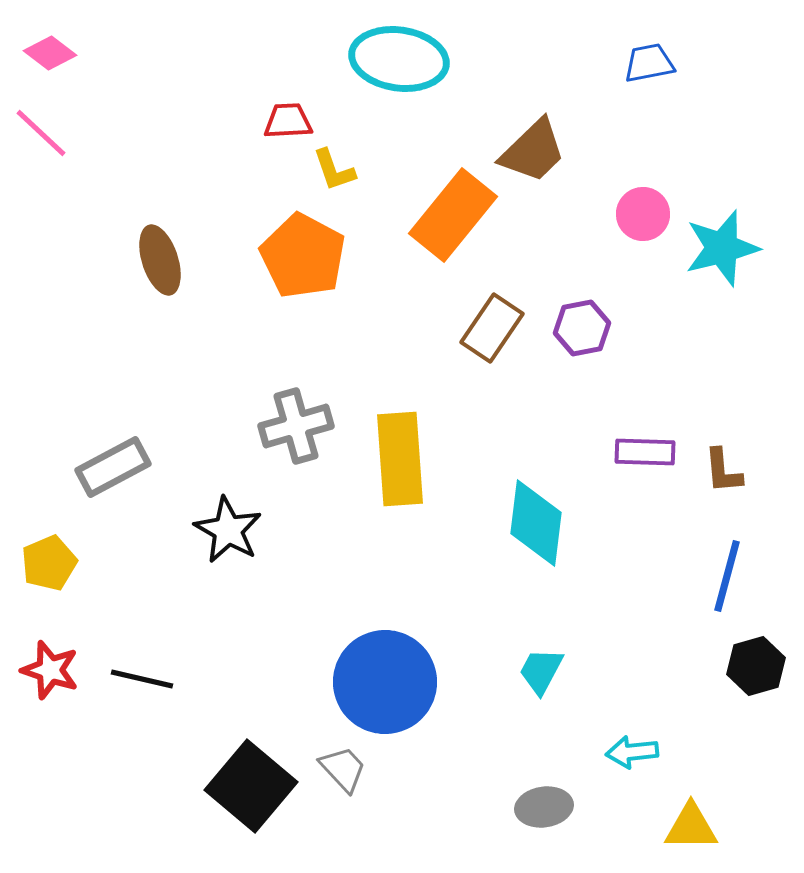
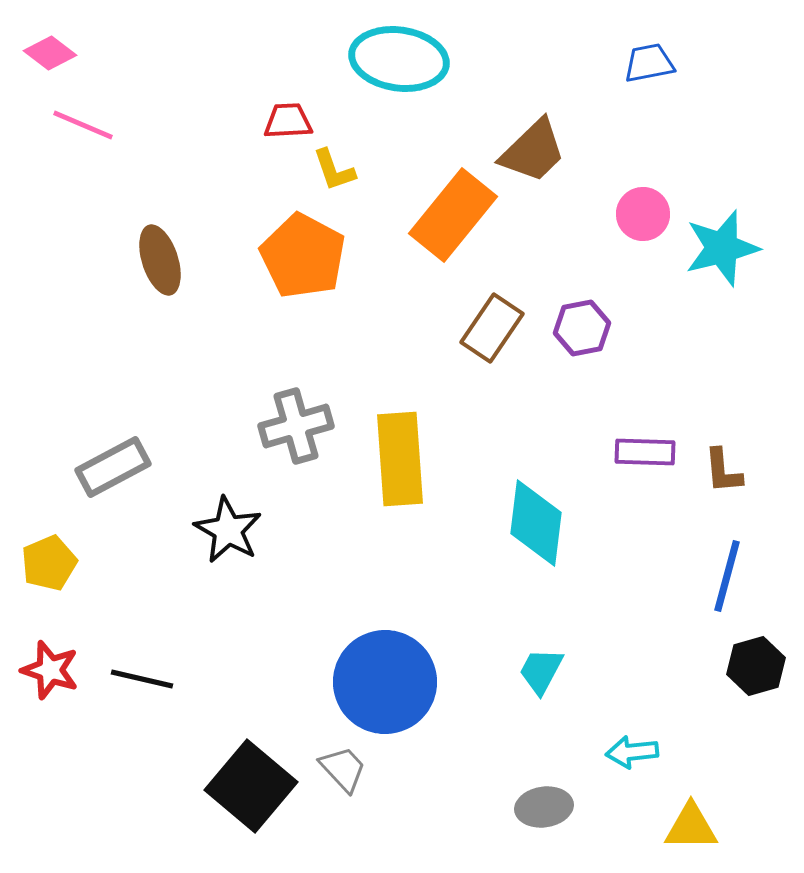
pink line: moved 42 px right, 8 px up; rotated 20 degrees counterclockwise
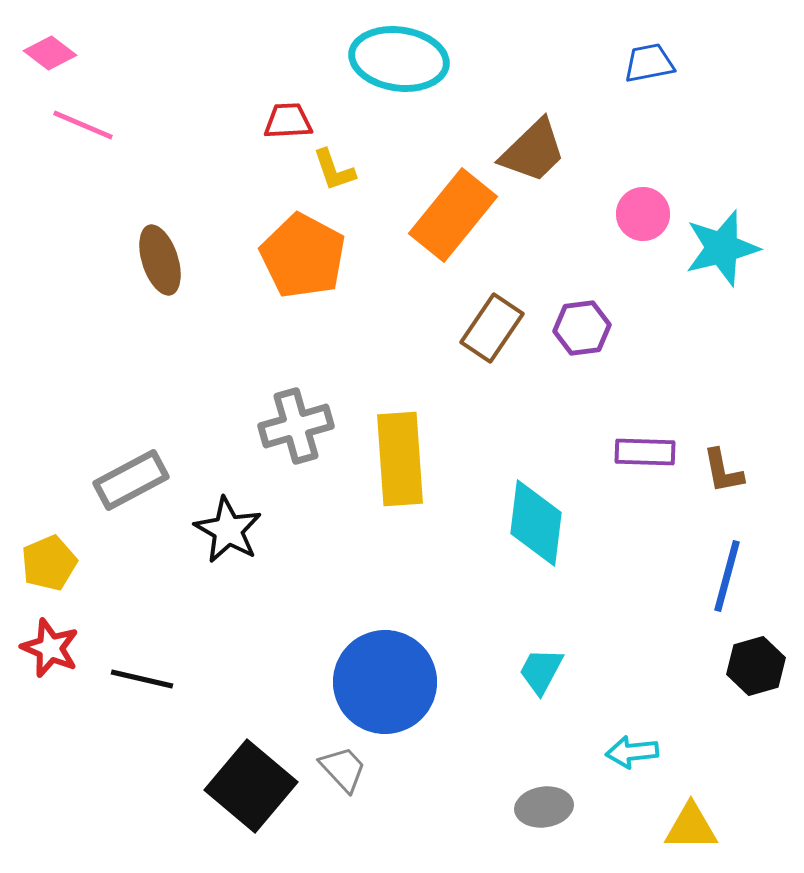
purple hexagon: rotated 4 degrees clockwise
gray rectangle: moved 18 px right, 13 px down
brown L-shape: rotated 6 degrees counterclockwise
red star: moved 22 px up; rotated 4 degrees clockwise
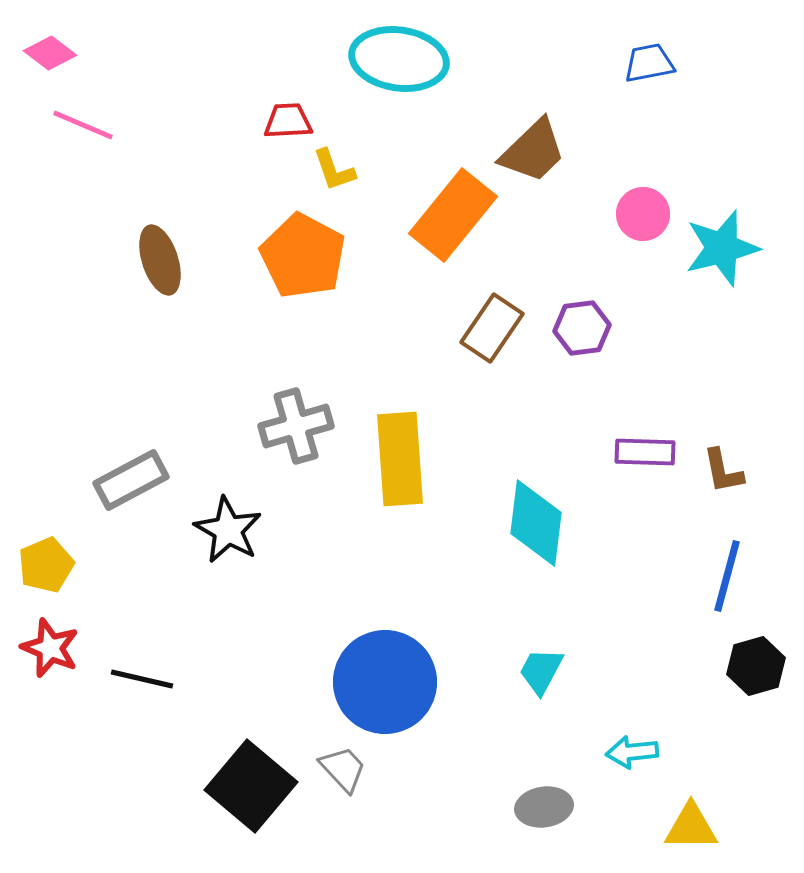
yellow pentagon: moved 3 px left, 2 px down
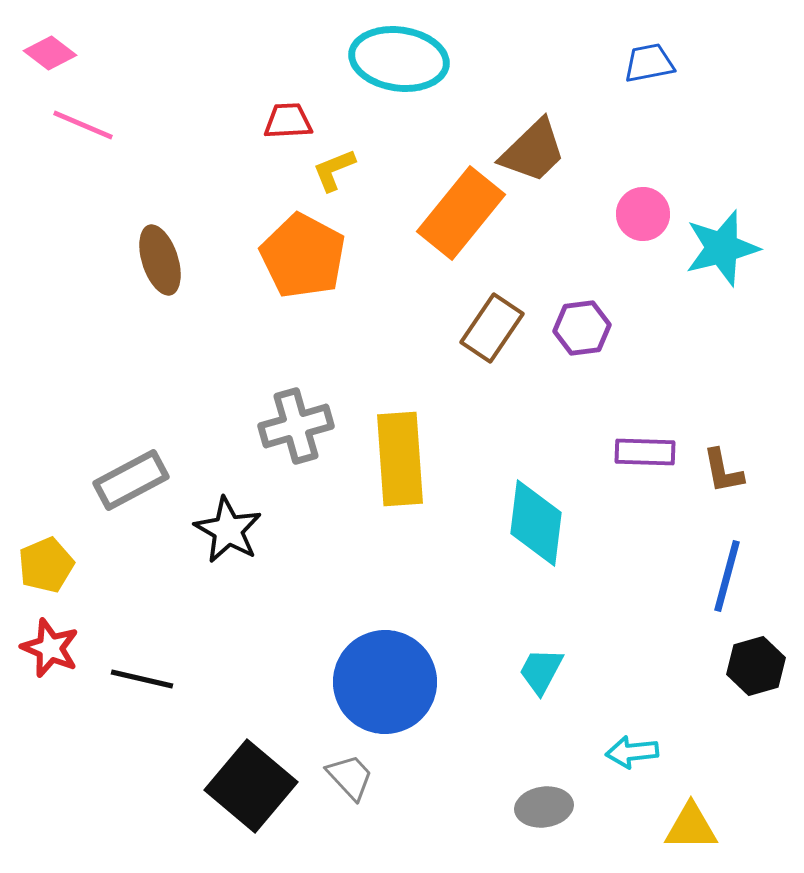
yellow L-shape: rotated 87 degrees clockwise
orange rectangle: moved 8 px right, 2 px up
gray trapezoid: moved 7 px right, 8 px down
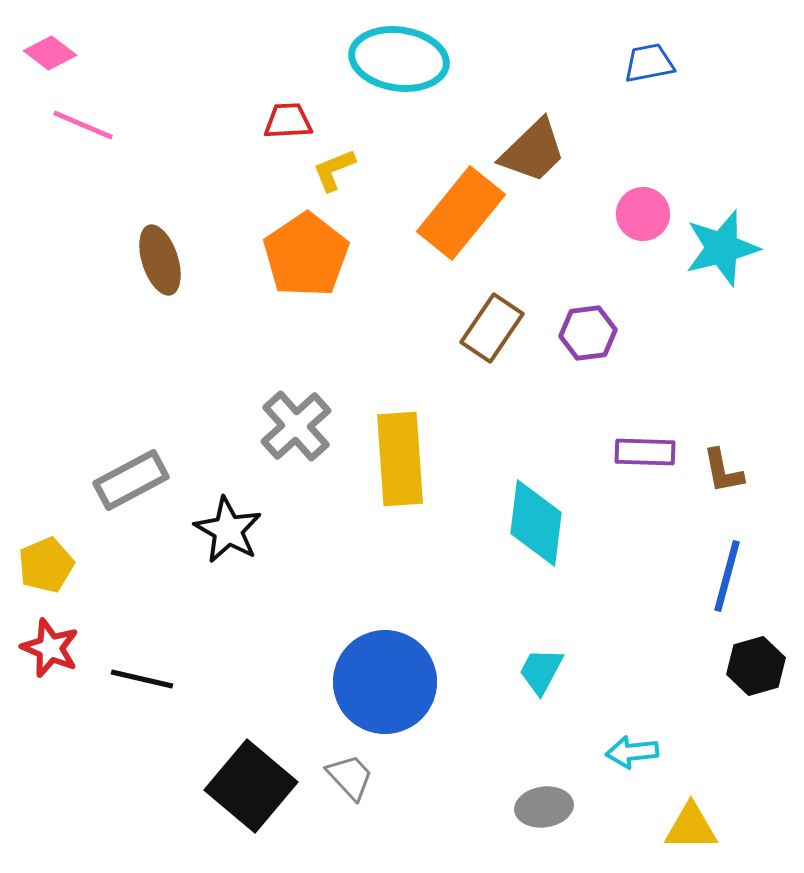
orange pentagon: moved 3 px right, 1 px up; rotated 10 degrees clockwise
purple hexagon: moved 6 px right, 5 px down
gray cross: rotated 26 degrees counterclockwise
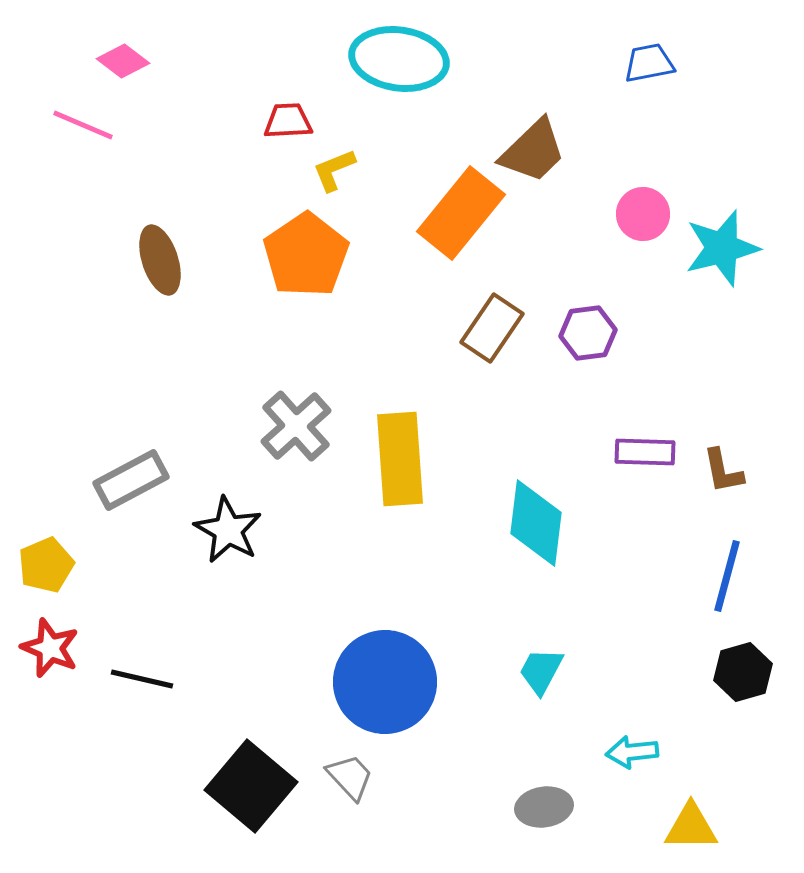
pink diamond: moved 73 px right, 8 px down
black hexagon: moved 13 px left, 6 px down
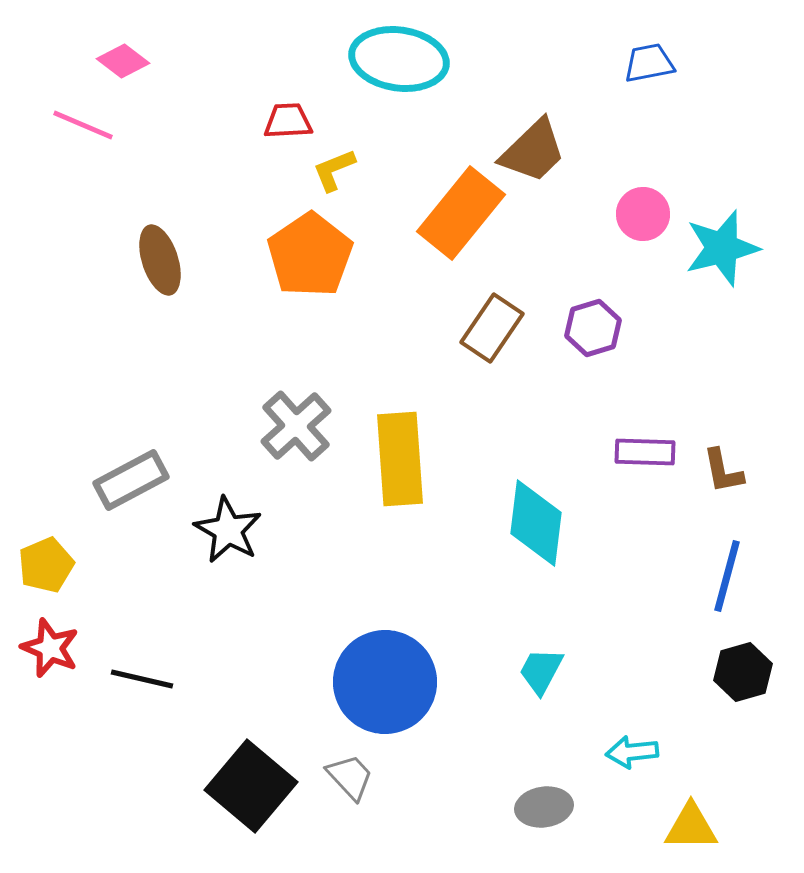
orange pentagon: moved 4 px right
purple hexagon: moved 5 px right, 5 px up; rotated 10 degrees counterclockwise
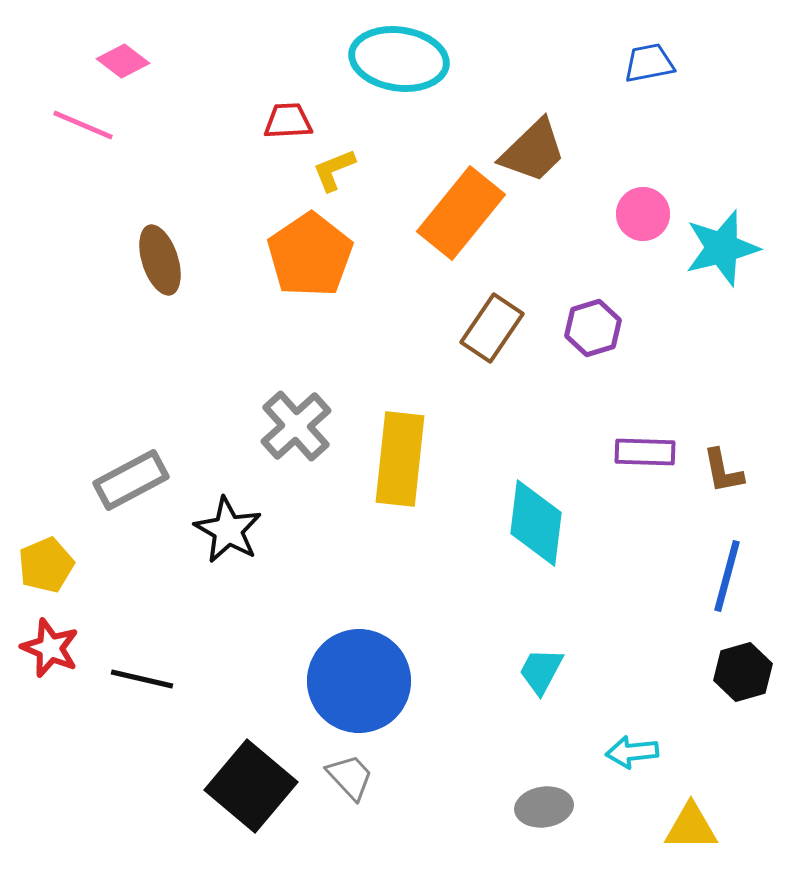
yellow rectangle: rotated 10 degrees clockwise
blue circle: moved 26 px left, 1 px up
